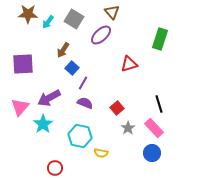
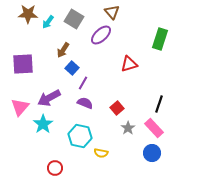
black line: rotated 36 degrees clockwise
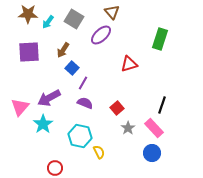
purple square: moved 6 px right, 12 px up
black line: moved 3 px right, 1 px down
yellow semicircle: moved 2 px left, 1 px up; rotated 128 degrees counterclockwise
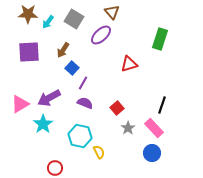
pink triangle: moved 3 px up; rotated 18 degrees clockwise
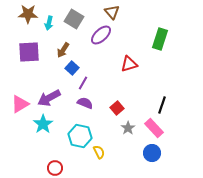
cyan arrow: moved 1 px right, 1 px down; rotated 24 degrees counterclockwise
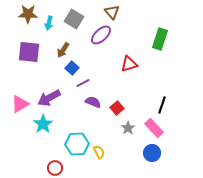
purple square: rotated 10 degrees clockwise
purple line: rotated 32 degrees clockwise
purple semicircle: moved 8 px right, 1 px up
cyan hexagon: moved 3 px left, 8 px down; rotated 15 degrees counterclockwise
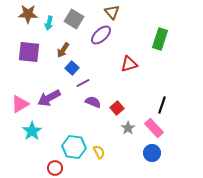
cyan star: moved 11 px left, 7 px down
cyan hexagon: moved 3 px left, 3 px down; rotated 10 degrees clockwise
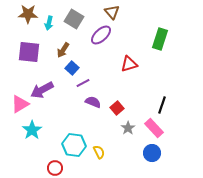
purple arrow: moved 7 px left, 8 px up
cyan star: moved 1 px up
cyan hexagon: moved 2 px up
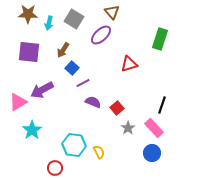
pink triangle: moved 2 px left, 2 px up
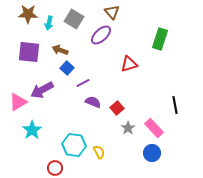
brown arrow: moved 3 px left; rotated 77 degrees clockwise
blue square: moved 5 px left
black line: moved 13 px right; rotated 30 degrees counterclockwise
